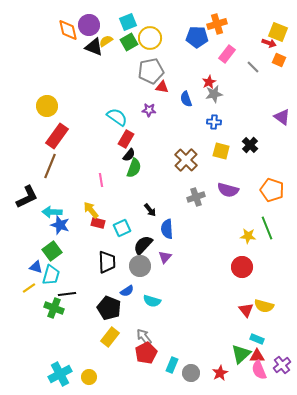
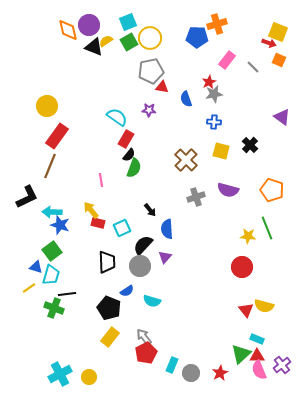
pink rectangle at (227, 54): moved 6 px down
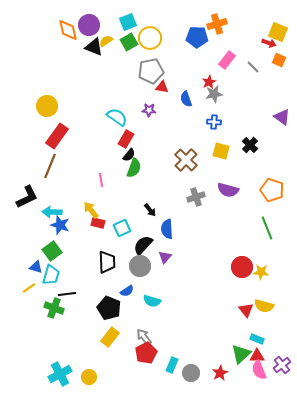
yellow star at (248, 236): moved 13 px right, 36 px down
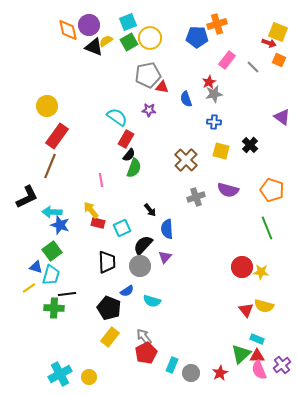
gray pentagon at (151, 71): moved 3 px left, 4 px down
green cross at (54, 308): rotated 18 degrees counterclockwise
